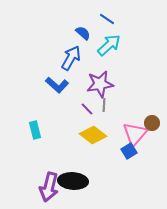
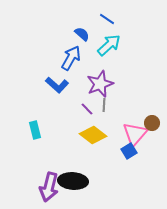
blue semicircle: moved 1 px left, 1 px down
purple star: rotated 12 degrees counterclockwise
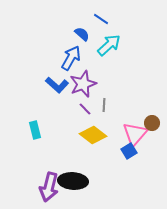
blue line: moved 6 px left
purple star: moved 17 px left
purple line: moved 2 px left
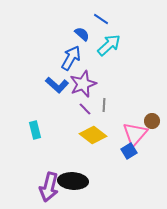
brown circle: moved 2 px up
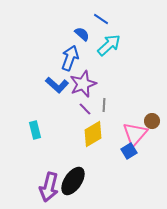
blue arrow: moved 1 px left; rotated 10 degrees counterclockwise
yellow diamond: moved 1 px up; rotated 68 degrees counterclockwise
black ellipse: rotated 60 degrees counterclockwise
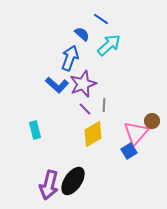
pink triangle: moved 1 px right, 1 px up
purple arrow: moved 2 px up
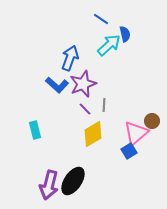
blue semicircle: moved 43 px right; rotated 35 degrees clockwise
pink triangle: rotated 8 degrees clockwise
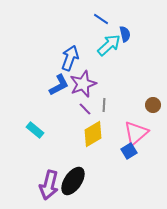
blue L-shape: moved 2 px right; rotated 70 degrees counterclockwise
brown circle: moved 1 px right, 16 px up
cyan rectangle: rotated 36 degrees counterclockwise
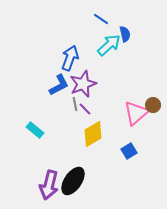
gray line: moved 29 px left, 1 px up; rotated 16 degrees counterclockwise
pink triangle: moved 20 px up
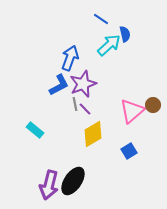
pink triangle: moved 4 px left, 2 px up
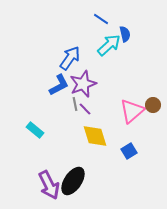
blue arrow: rotated 15 degrees clockwise
yellow diamond: moved 2 px right, 2 px down; rotated 76 degrees counterclockwise
purple arrow: rotated 40 degrees counterclockwise
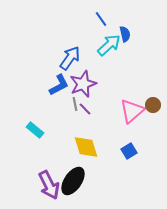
blue line: rotated 21 degrees clockwise
yellow diamond: moved 9 px left, 11 px down
